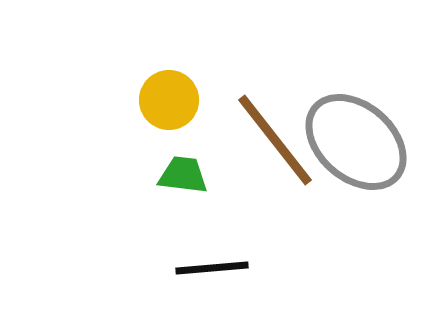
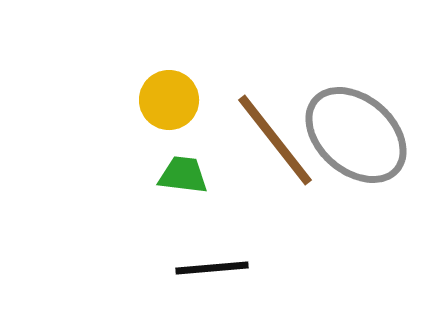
gray ellipse: moved 7 px up
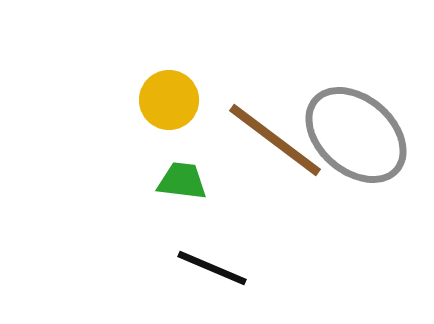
brown line: rotated 15 degrees counterclockwise
green trapezoid: moved 1 px left, 6 px down
black line: rotated 28 degrees clockwise
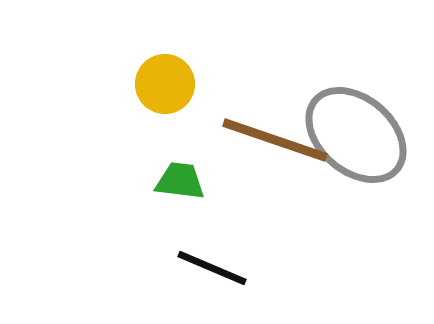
yellow circle: moved 4 px left, 16 px up
brown line: rotated 18 degrees counterclockwise
green trapezoid: moved 2 px left
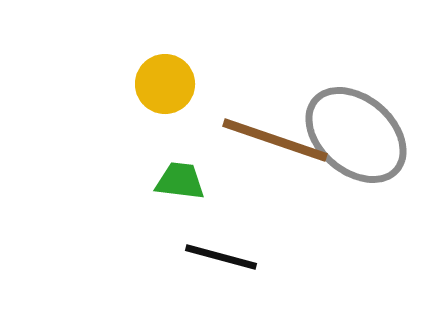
black line: moved 9 px right, 11 px up; rotated 8 degrees counterclockwise
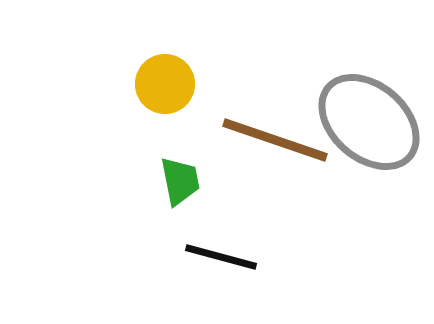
gray ellipse: moved 13 px right, 13 px up
green trapezoid: rotated 72 degrees clockwise
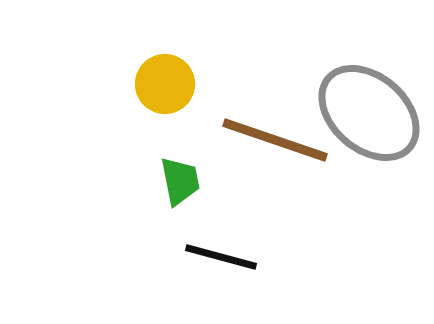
gray ellipse: moved 9 px up
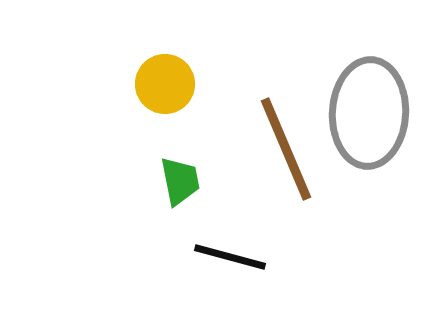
gray ellipse: rotated 52 degrees clockwise
brown line: moved 11 px right, 9 px down; rotated 48 degrees clockwise
black line: moved 9 px right
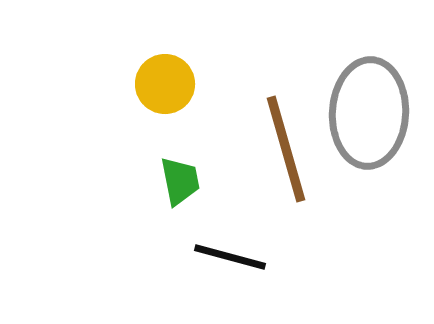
brown line: rotated 7 degrees clockwise
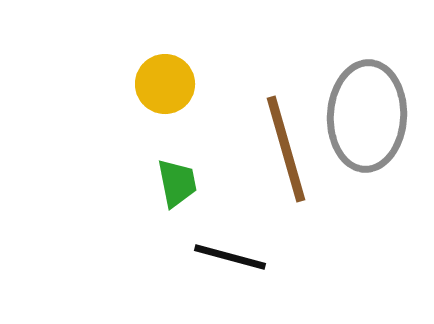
gray ellipse: moved 2 px left, 3 px down
green trapezoid: moved 3 px left, 2 px down
